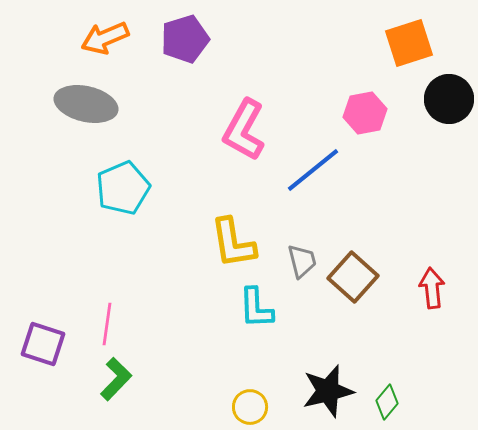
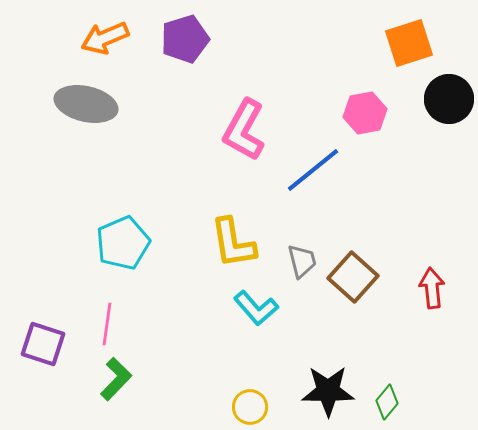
cyan pentagon: moved 55 px down
cyan L-shape: rotated 39 degrees counterclockwise
black star: rotated 14 degrees clockwise
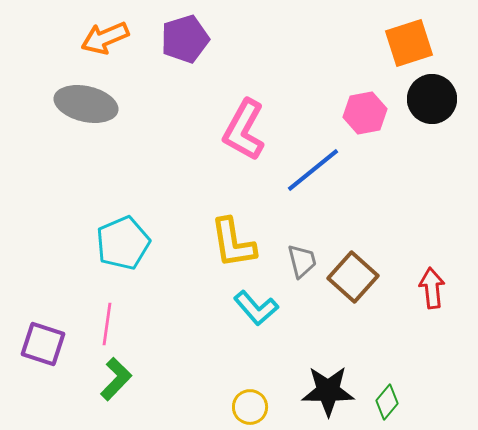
black circle: moved 17 px left
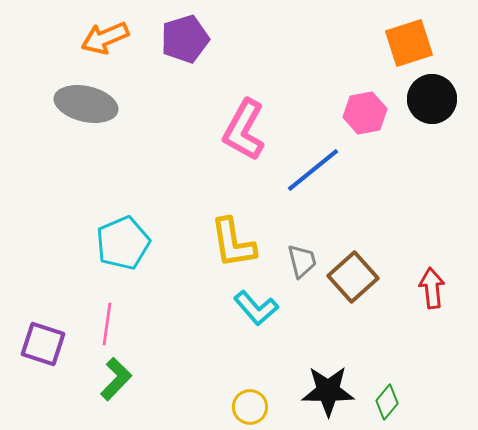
brown square: rotated 6 degrees clockwise
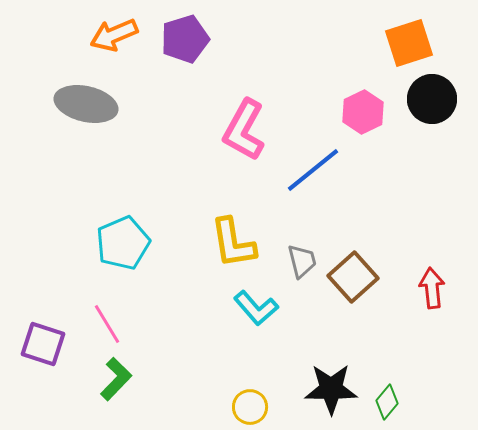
orange arrow: moved 9 px right, 3 px up
pink hexagon: moved 2 px left, 1 px up; rotated 15 degrees counterclockwise
pink line: rotated 39 degrees counterclockwise
black star: moved 3 px right, 2 px up
